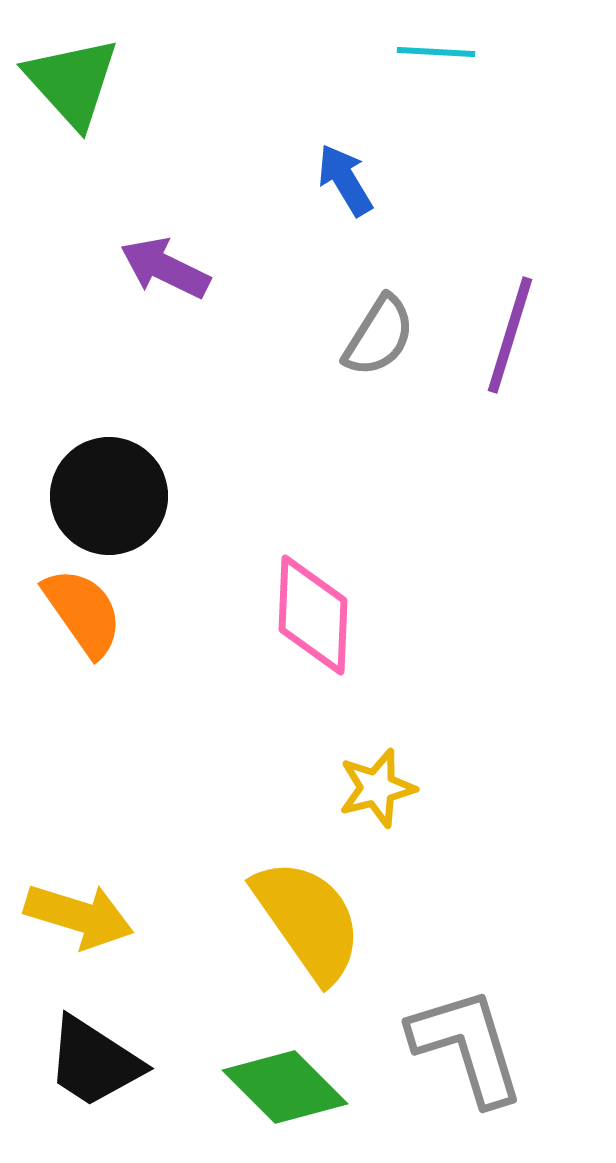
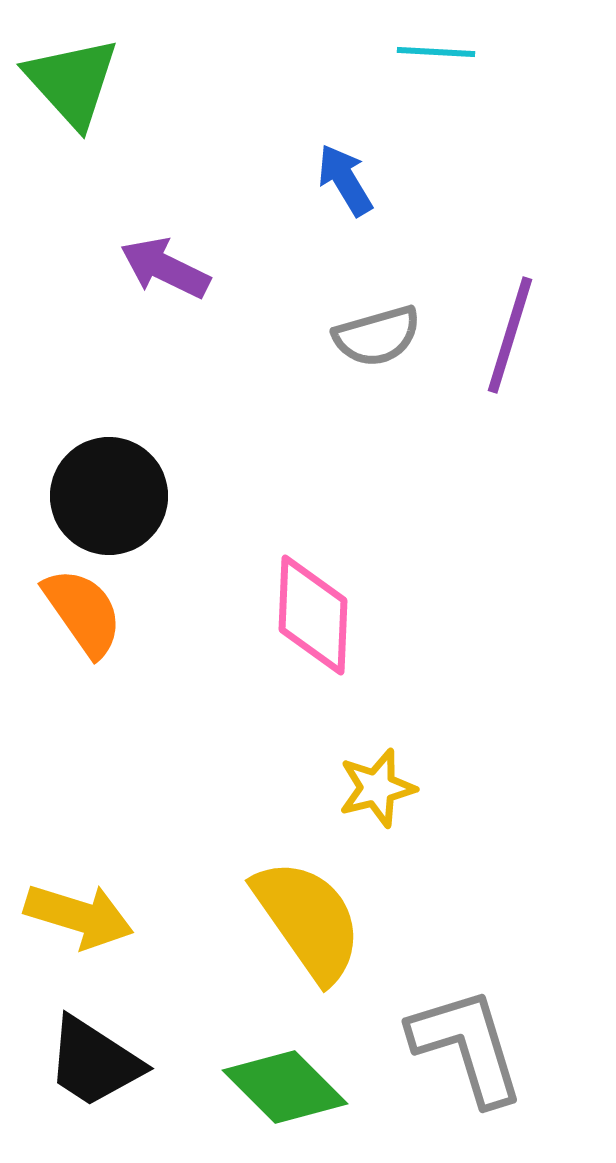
gray semicircle: moved 2 px left; rotated 42 degrees clockwise
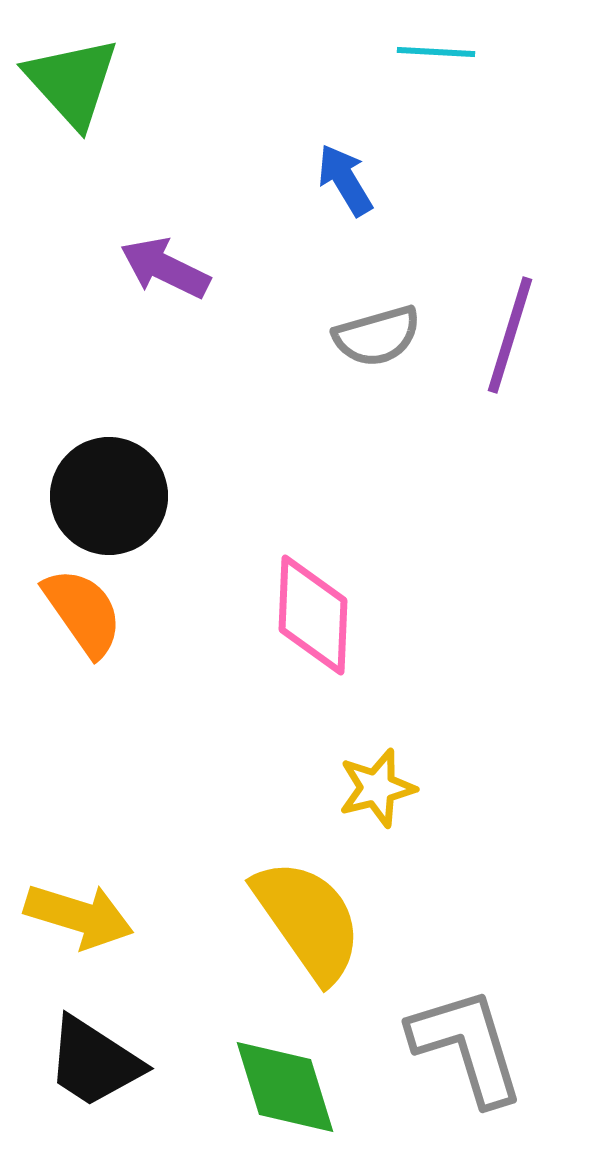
green diamond: rotated 28 degrees clockwise
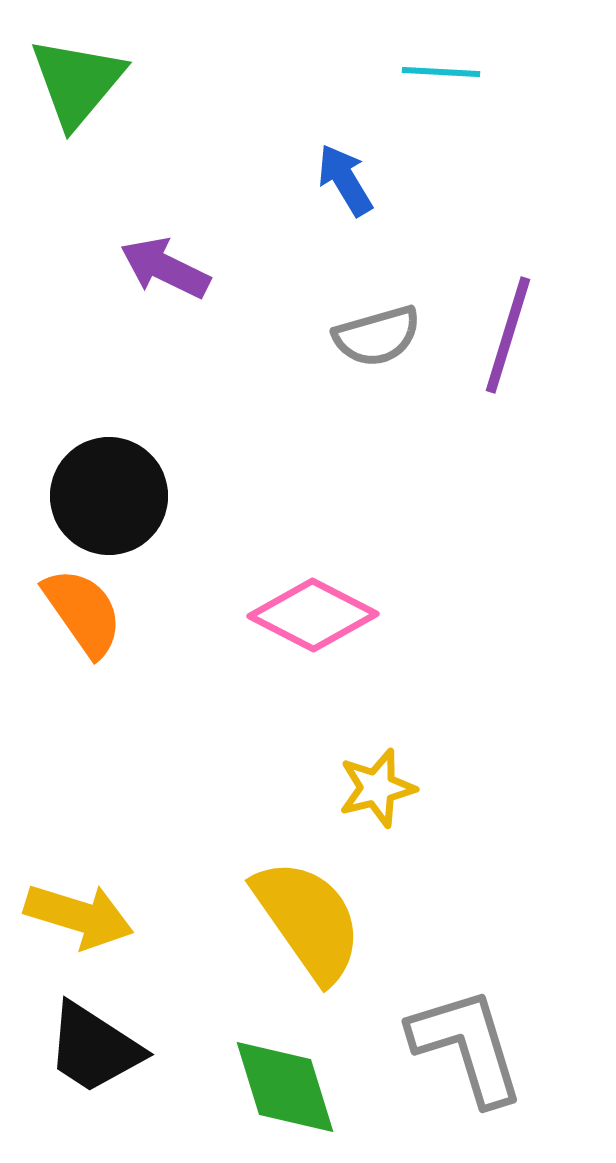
cyan line: moved 5 px right, 20 px down
green triangle: moved 5 px right; rotated 22 degrees clockwise
purple line: moved 2 px left
pink diamond: rotated 65 degrees counterclockwise
black trapezoid: moved 14 px up
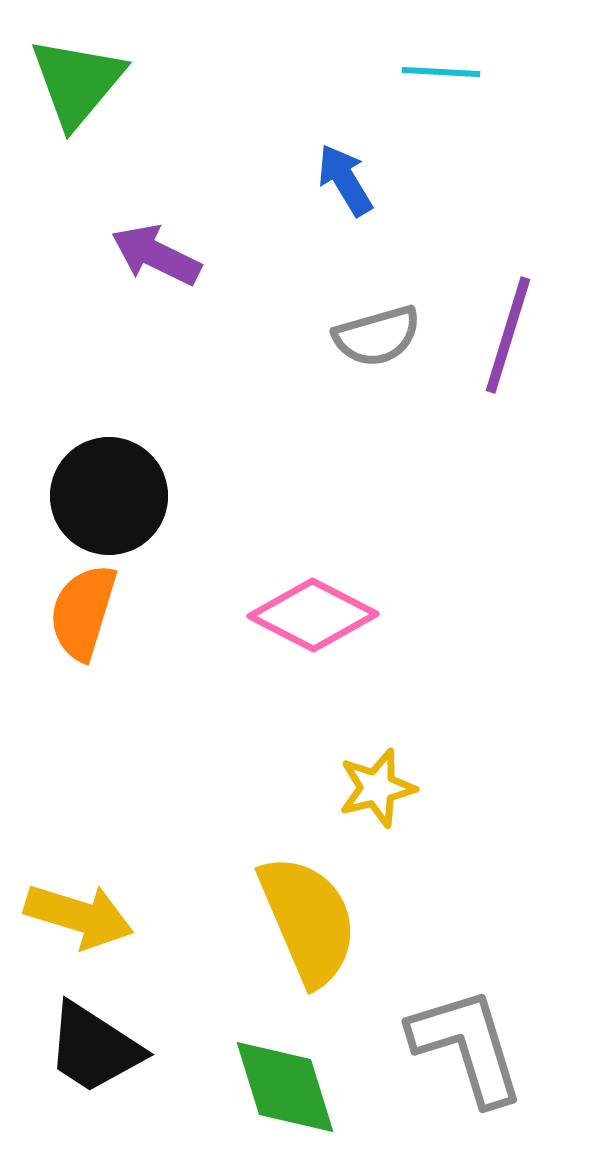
purple arrow: moved 9 px left, 13 px up
orange semicircle: rotated 128 degrees counterclockwise
yellow semicircle: rotated 12 degrees clockwise
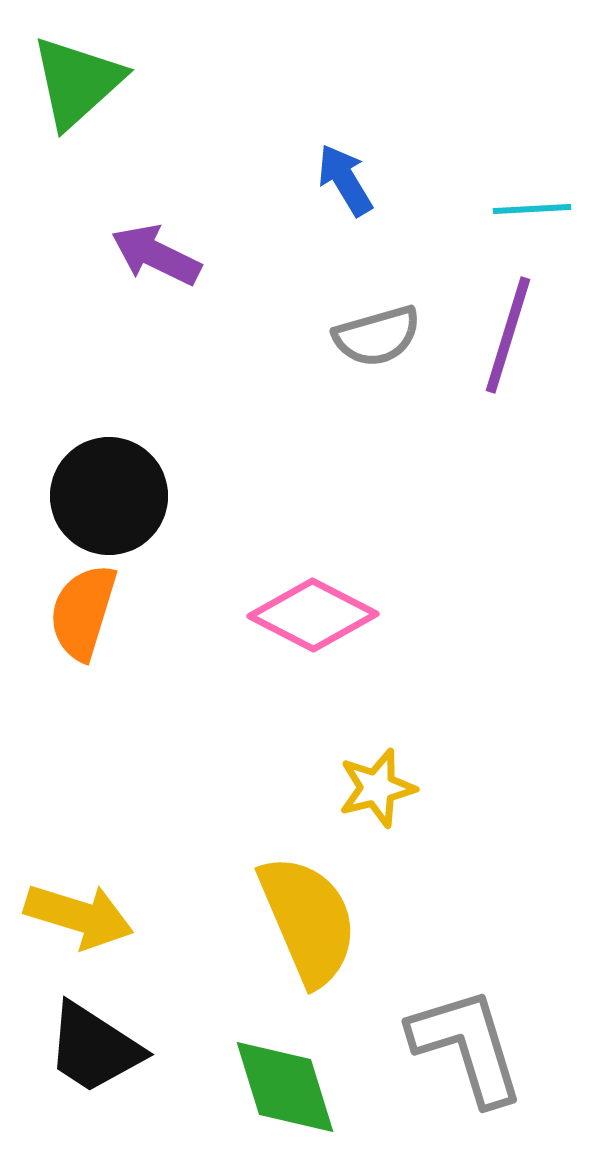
cyan line: moved 91 px right, 137 px down; rotated 6 degrees counterclockwise
green triangle: rotated 8 degrees clockwise
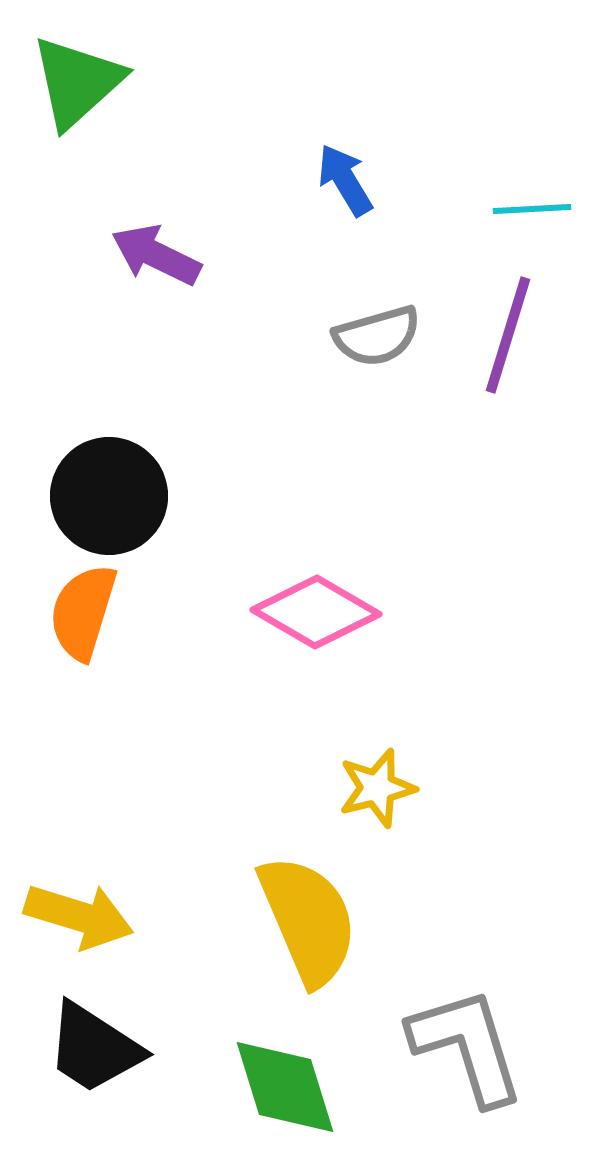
pink diamond: moved 3 px right, 3 px up; rotated 3 degrees clockwise
